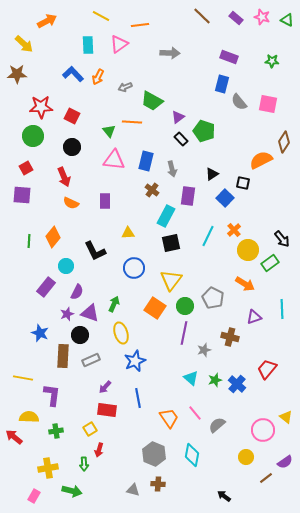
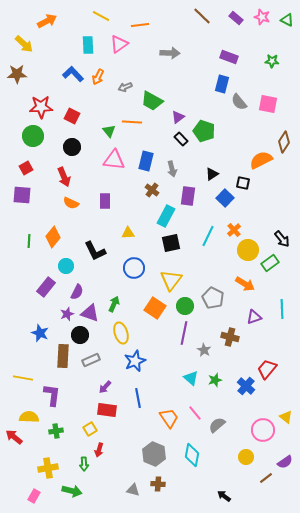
gray star at (204, 350): rotated 24 degrees counterclockwise
blue cross at (237, 384): moved 9 px right, 2 px down
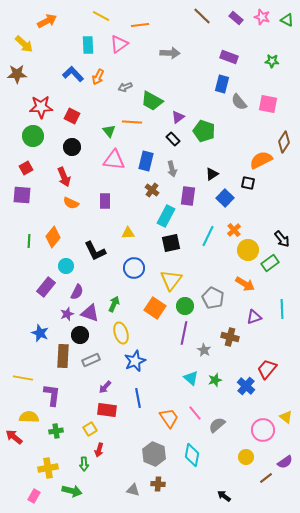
black rectangle at (181, 139): moved 8 px left
black square at (243, 183): moved 5 px right
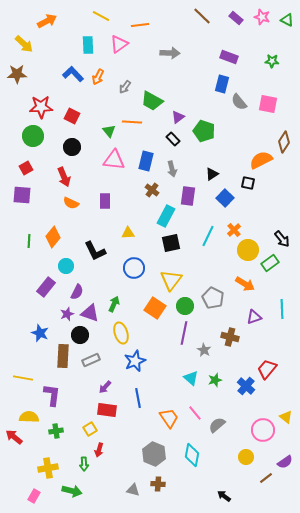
gray arrow at (125, 87): rotated 32 degrees counterclockwise
